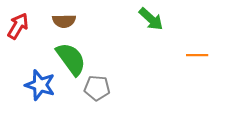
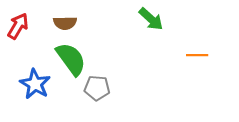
brown semicircle: moved 1 px right, 2 px down
blue star: moved 5 px left, 1 px up; rotated 12 degrees clockwise
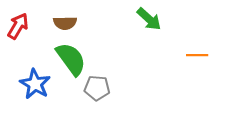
green arrow: moved 2 px left
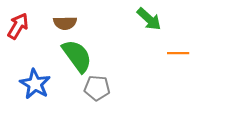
orange line: moved 19 px left, 2 px up
green semicircle: moved 6 px right, 3 px up
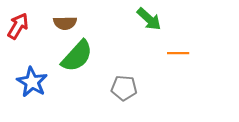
green semicircle: rotated 78 degrees clockwise
blue star: moved 3 px left, 2 px up
gray pentagon: moved 27 px right
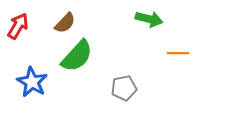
green arrow: rotated 28 degrees counterclockwise
brown semicircle: rotated 45 degrees counterclockwise
gray pentagon: rotated 15 degrees counterclockwise
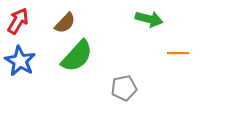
red arrow: moved 5 px up
blue star: moved 12 px left, 21 px up
